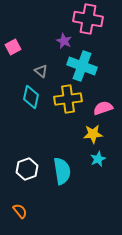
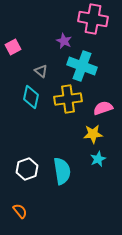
pink cross: moved 5 px right
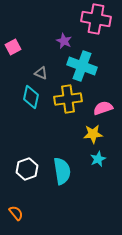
pink cross: moved 3 px right
gray triangle: moved 2 px down; rotated 16 degrees counterclockwise
orange semicircle: moved 4 px left, 2 px down
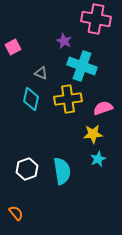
cyan diamond: moved 2 px down
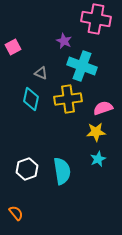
yellow star: moved 3 px right, 2 px up
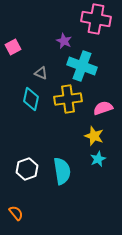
yellow star: moved 2 px left, 4 px down; rotated 24 degrees clockwise
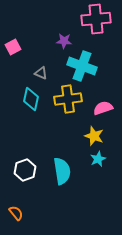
pink cross: rotated 16 degrees counterclockwise
purple star: rotated 21 degrees counterclockwise
white hexagon: moved 2 px left, 1 px down
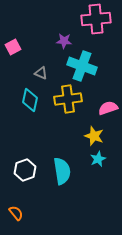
cyan diamond: moved 1 px left, 1 px down
pink semicircle: moved 5 px right
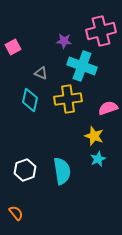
pink cross: moved 5 px right, 12 px down; rotated 8 degrees counterclockwise
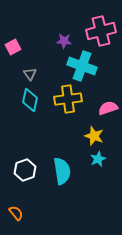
gray triangle: moved 11 px left, 1 px down; rotated 32 degrees clockwise
